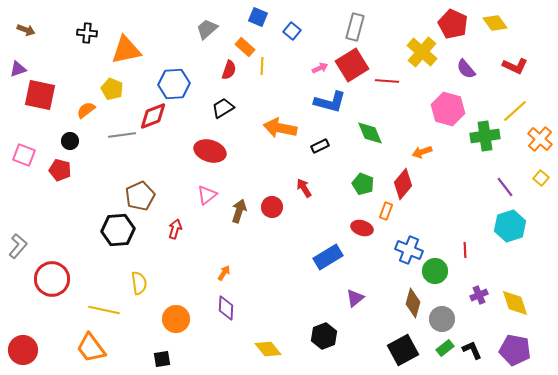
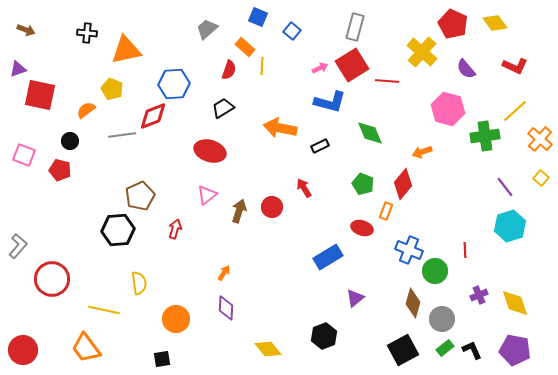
orange trapezoid at (91, 348): moved 5 px left
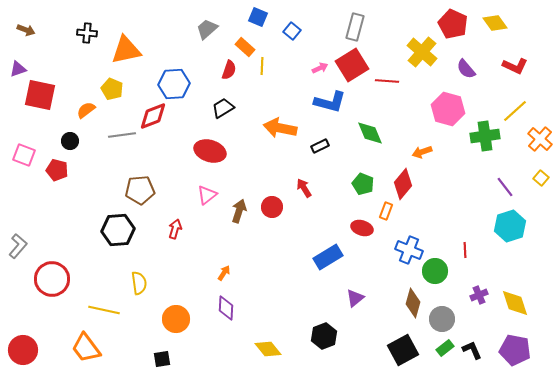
red pentagon at (60, 170): moved 3 px left
brown pentagon at (140, 196): moved 6 px up; rotated 20 degrees clockwise
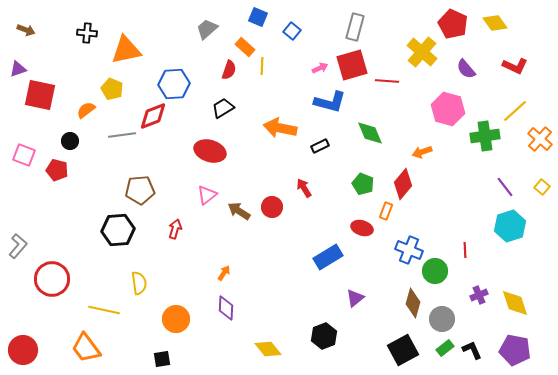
red square at (352, 65): rotated 16 degrees clockwise
yellow square at (541, 178): moved 1 px right, 9 px down
brown arrow at (239, 211): rotated 75 degrees counterclockwise
